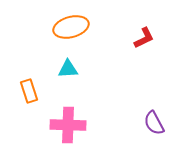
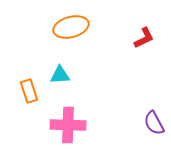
cyan triangle: moved 8 px left, 6 px down
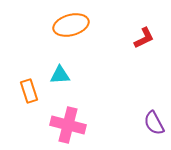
orange ellipse: moved 2 px up
pink cross: rotated 12 degrees clockwise
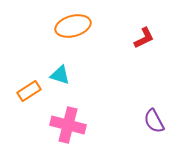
orange ellipse: moved 2 px right, 1 px down
cyan triangle: rotated 20 degrees clockwise
orange rectangle: rotated 75 degrees clockwise
purple semicircle: moved 2 px up
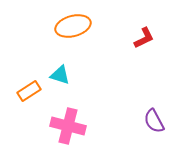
pink cross: moved 1 px down
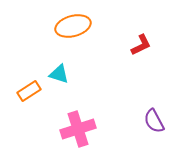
red L-shape: moved 3 px left, 7 px down
cyan triangle: moved 1 px left, 1 px up
pink cross: moved 10 px right, 3 px down; rotated 32 degrees counterclockwise
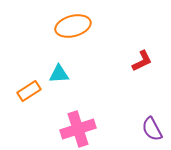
red L-shape: moved 1 px right, 16 px down
cyan triangle: rotated 20 degrees counterclockwise
purple semicircle: moved 2 px left, 8 px down
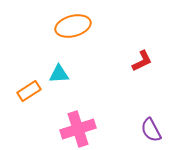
purple semicircle: moved 1 px left, 1 px down
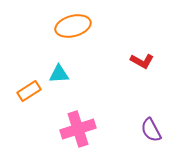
red L-shape: rotated 55 degrees clockwise
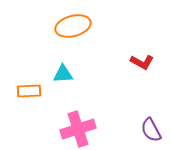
red L-shape: moved 1 px down
cyan triangle: moved 4 px right
orange rectangle: rotated 30 degrees clockwise
